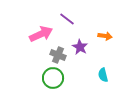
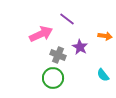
cyan semicircle: rotated 24 degrees counterclockwise
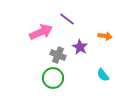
pink arrow: moved 2 px up
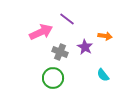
purple star: moved 5 px right
gray cross: moved 2 px right, 3 px up
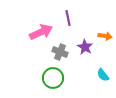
purple line: moved 1 px right, 1 px up; rotated 42 degrees clockwise
